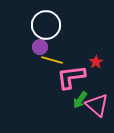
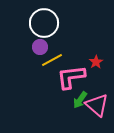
white circle: moved 2 px left, 2 px up
yellow line: rotated 45 degrees counterclockwise
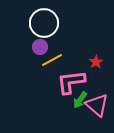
pink L-shape: moved 5 px down
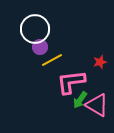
white circle: moved 9 px left, 6 px down
red star: moved 4 px right; rotated 16 degrees clockwise
pink triangle: rotated 10 degrees counterclockwise
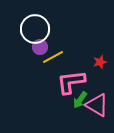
yellow line: moved 1 px right, 3 px up
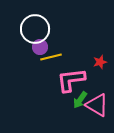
yellow line: moved 2 px left; rotated 15 degrees clockwise
pink L-shape: moved 2 px up
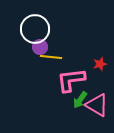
yellow line: rotated 20 degrees clockwise
red star: moved 2 px down
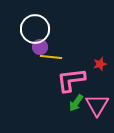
green arrow: moved 4 px left, 3 px down
pink triangle: rotated 30 degrees clockwise
